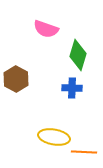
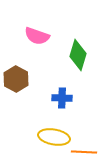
pink semicircle: moved 9 px left, 7 px down
blue cross: moved 10 px left, 10 px down
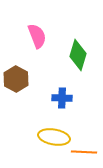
pink semicircle: rotated 130 degrees counterclockwise
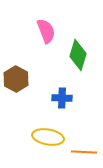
pink semicircle: moved 9 px right, 5 px up
yellow ellipse: moved 6 px left
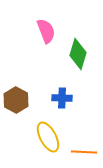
green diamond: moved 1 px up
brown hexagon: moved 21 px down
yellow ellipse: rotated 52 degrees clockwise
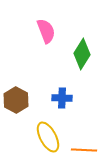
green diamond: moved 4 px right; rotated 16 degrees clockwise
orange line: moved 2 px up
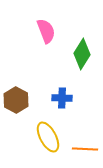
orange line: moved 1 px right, 1 px up
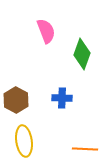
green diamond: rotated 12 degrees counterclockwise
yellow ellipse: moved 24 px left, 4 px down; rotated 20 degrees clockwise
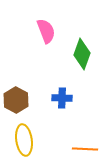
yellow ellipse: moved 1 px up
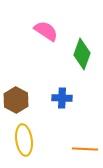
pink semicircle: rotated 35 degrees counterclockwise
